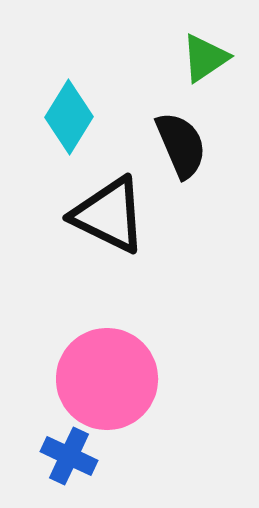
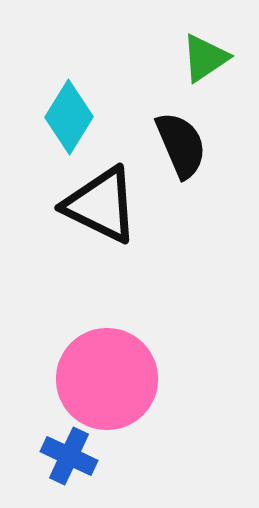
black triangle: moved 8 px left, 10 px up
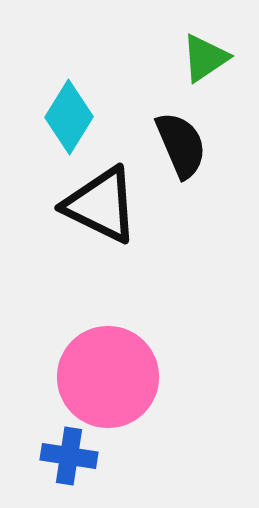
pink circle: moved 1 px right, 2 px up
blue cross: rotated 16 degrees counterclockwise
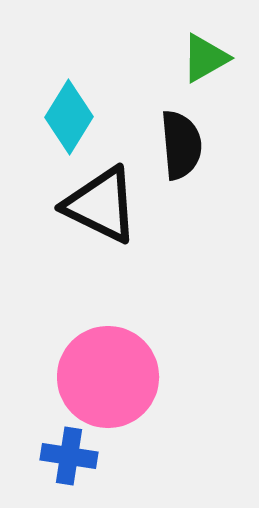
green triangle: rotated 4 degrees clockwise
black semicircle: rotated 18 degrees clockwise
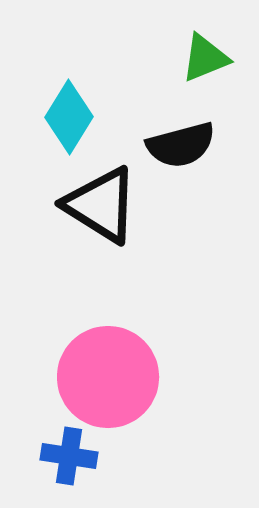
green triangle: rotated 8 degrees clockwise
black semicircle: rotated 80 degrees clockwise
black triangle: rotated 6 degrees clockwise
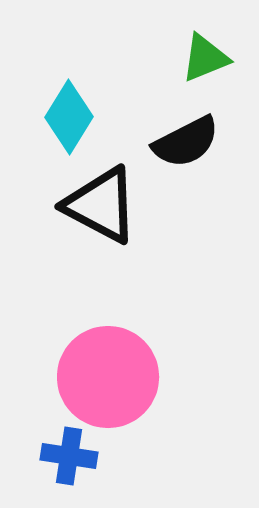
black semicircle: moved 5 px right, 3 px up; rotated 12 degrees counterclockwise
black triangle: rotated 4 degrees counterclockwise
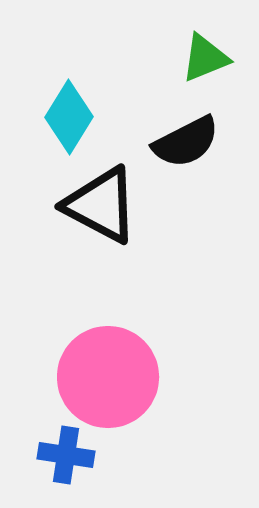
blue cross: moved 3 px left, 1 px up
